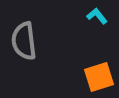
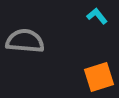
gray semicircle: moved 1 px right; rotated 102 degrees clockwise
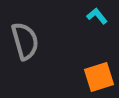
gray semicircle: rotated 69 degrees clockwise
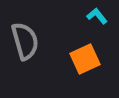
orange square: moved 14 px left, 18 px up; rotated 8 degrees counterclockwise
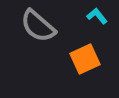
gray semicircle: moved 13 px right, 15 px up; rotated 147 degrees clockwise
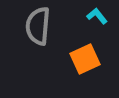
gray semicircle: rotated 54 degrees clockwise
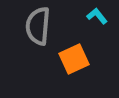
orange square: moved 11 px left
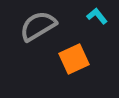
gray semicircle: rotated 54 degrees clockwise
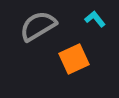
cyan L-shape: moved 2 px left, 3 px down
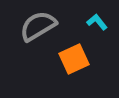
cyan L-shape: moved 2 px right, 3 px down
